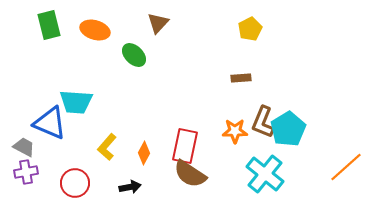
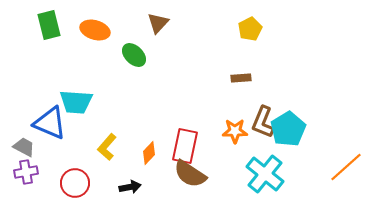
orange diamond: moved 5 px right; rotated 15 degrees clockwise
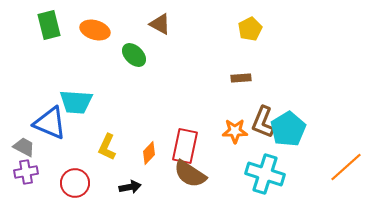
brown triangle: moved 2 px right, 1 px down; rotated 45 degrees counterclockwise
yellow L-shape: rotated 16 degrees counterclockwise
cyan cross: rotated 21 degrees counterclockwise
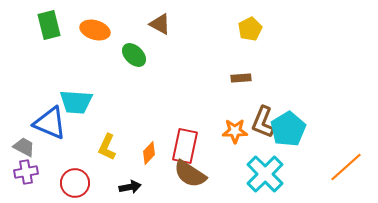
cyan cross: rotated 27 degrees clockwise
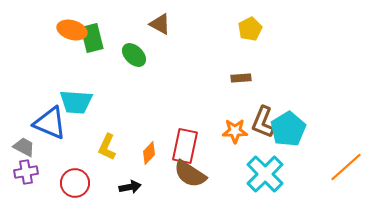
green rectangle: moved 43 px right, 13 px down
orange ellipse: moved 23 px left
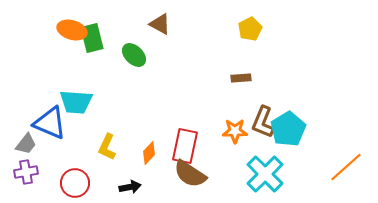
gray trapezoid: moved 2 px right, 3 px up; rotated 100 degrees clockwise
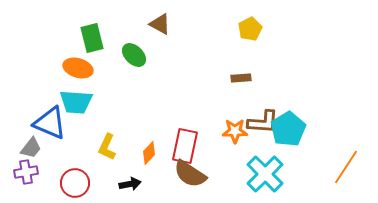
orange ellipse: moved 6 px right, 38 px down
brown L-shape: rotated 108 degrees counterclockwise
gray trapezoid: moved 5 px right, 4 px down
orange line: rotated 15 degrees counterclockwise
black arrow: moved 3 px up
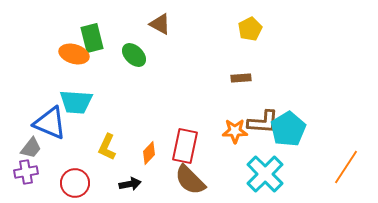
orange ellipse: moved 4 px left, 14 px up
brown semicircle: moved 6 px down; rotated 12 degrees clockwise
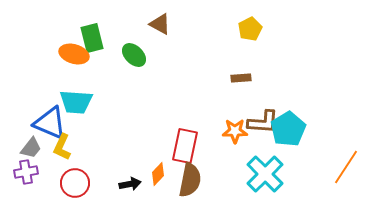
yellow L-shape: moved 45 px left
orange diamond: moved 9 px right, 21 px down
brown semicircle: rotated 124 degrees counterclockwise
